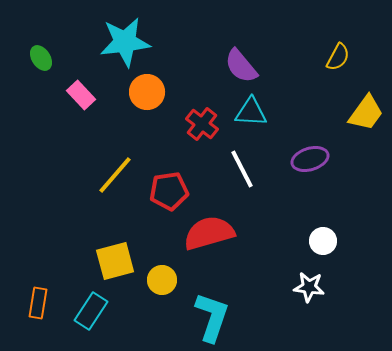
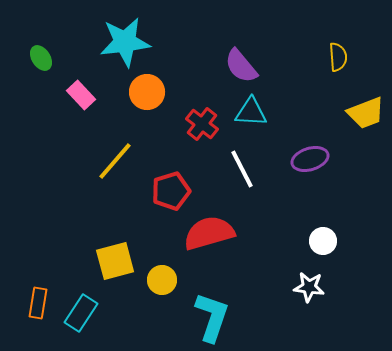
yellow semicircle: rotated 32 degrees counterclockwise
yellow trapezoid: rotated 33 degrees clockwise
yellow line: moved 14 px up
red pentagon: moved 2 px right; rotated 9 degrees counterclockwise
cyan rectangle: moved 10 px left, 2 px down
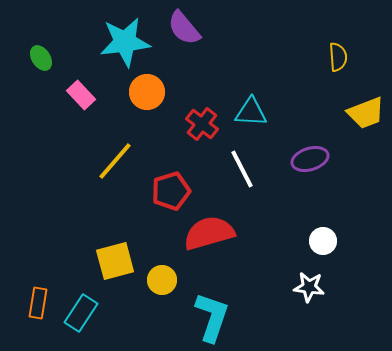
purple semicircle: moved 57 px left, 38 px up
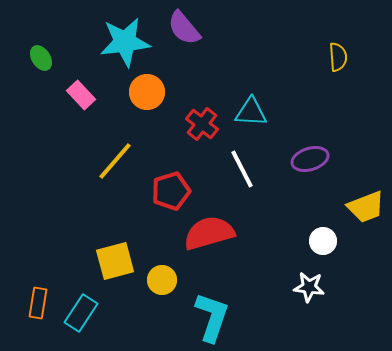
yellow trapezoid: moved 94 px down
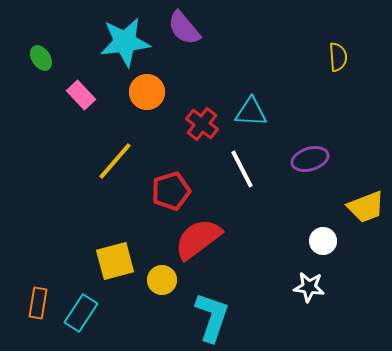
red semicircle: moved 11 px left, 6 px down; rotated 21 degrees counterclockwise
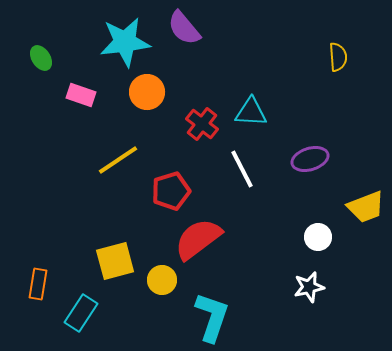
pink rectangle: rotated 28 degrees counterclockwise
yellow line: moved 3 px right, 1 px up; rotated 15 degrees clockwise
white circle: moved 5 px left, 4 px up
white star: rotated 20 degrees counterclockwise
orange rectangle: moved 19 px up
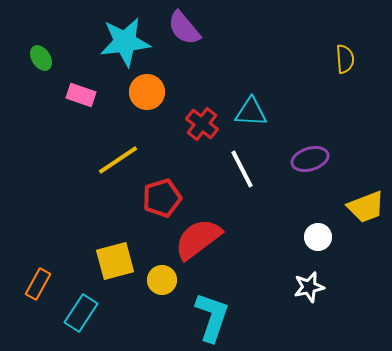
yellow semicircle: moved 7 px right, 2 px down
red pentagon: moved 9 px left, 7 px down
orange rectangle: rotated 20 degrees clockwise
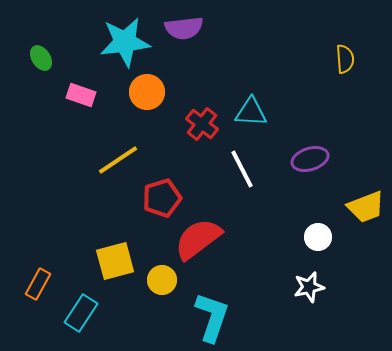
purple semicircle: rotated 57 degrees counterclockwise
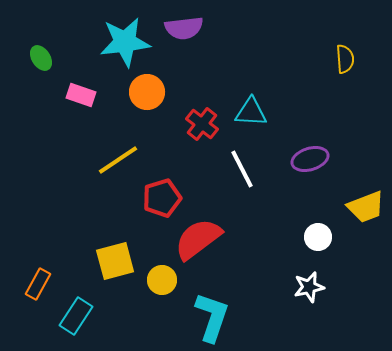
cyan rectangle: moved 5 px left, 3 px down
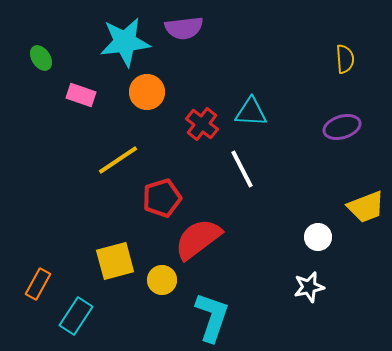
purple ellipse: moved 32 px right, 32 px up
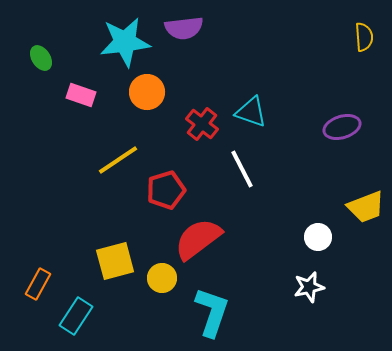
yellow semicircle: moved 19 px right, 22 px up
cyan triangle: rotated 16 degrees clockwise
red pentagon: moved 4 px right, 8 px up
yellow circle: moved 2 px up
cyan L-shape: moved 5 px up
